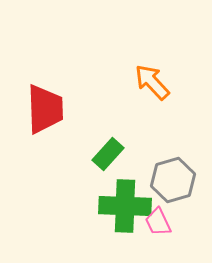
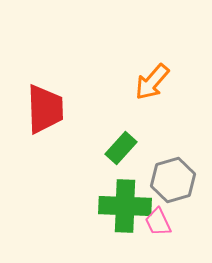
orange arrow: rotated 96 degrees counterclockwise
green rectangle: moved 13 px right, 6 px up
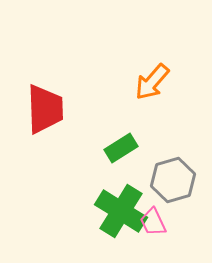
green rectangle: rotated 16 degrees clockwise
green cross: moved 4 px left, 5 px down; rotated 30 degrees clockwise
pink trapezoid: moved 5 px left
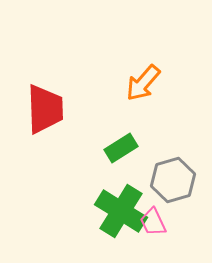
orange arrow: moved 9 px left, 1 px down
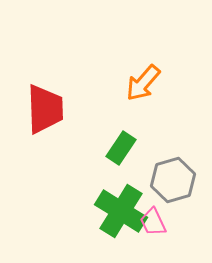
green rectangle: rotated 24 degrees counterclockwise
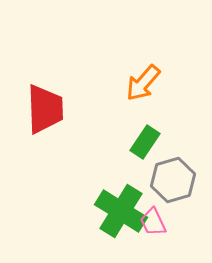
green rectangle: moved 24 px right, 6 px up
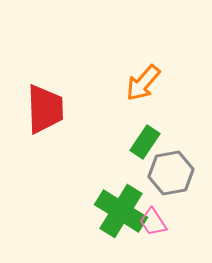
gray hexagon: moved 2 px left, 7 px up; rotated 6 degrees clockwise
pink trapezoid: rotated 8 degrees counterclockwise
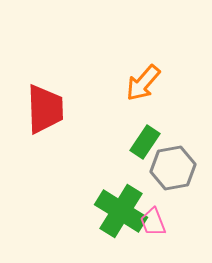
gray hexagon: moved 2 px right, 5 px up
pink trapezoid: rotated 12 degrees clockwise
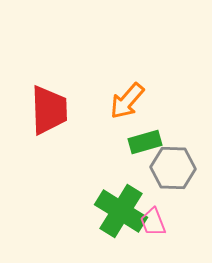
orange arrow: moved 16 px left, 18 px down
red trapezoid: moved 4 px right, 1 px down
green rectangle: rotated 40 degrees clockwise
gray hexagon: rotated 12 degrees clockwise
